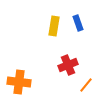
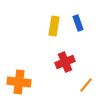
red cross: moved 3 px left, 3 px up
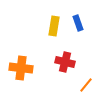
red cross: rotated 36 degrees clockwise
orange cross: moved 2 px right, 14 px up
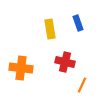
yellow rectangle: moved 4 px left, 3 px down; rotated 18 degrees counterclockwise
orange line: moved 4 px left; rotated 14 degrees counterclockwise
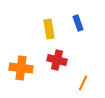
yellow rectangle: moved 1 px left
red cross: moved 8 px left, 2 px up
orange line: moved 1 px right, 2 px up
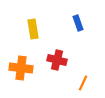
yellow rectangle: moved 16 px left
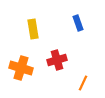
red cross: rotated 30 degrees counterclockwise
orange cross: rotated 10 degrees clockwise
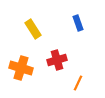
yellow rectangle: rotated 24 degrees counterclockwise
orange line: moved 5 px left
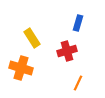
blue rectangle: rotated 35 degrees clockwise
yellow rectangle: moved 1 px left, 9 px down
red cross: moved 10 px right, 9 px up
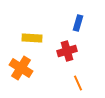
yellow rectangle: rotated 54 degrees counterclockwise
orange cross: rotated 15 degrees clockwise
orange line: rotated 49 degrees counterclockwise
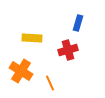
red cross: moved 1 px right, 1 px up
orange cross: moved 3 px down
orange line: moved 28 px left
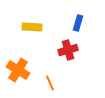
yellow rectangle: moved 11 px up
orange cross: moved 3 px left, 1 px up
